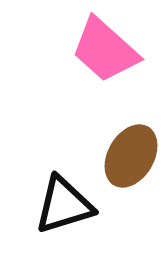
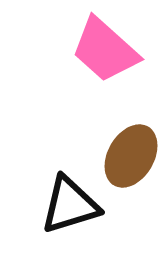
black triangle: moved 6 px right
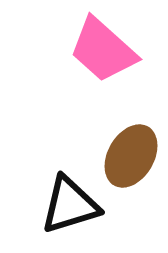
pink trapezoid: moved 2 px left
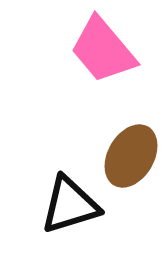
pink trapezoid: rotated 8 degrees clockwise
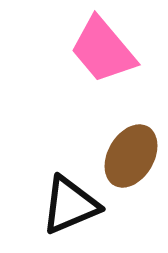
black triangle: rotated 6 degrees counterclockwise
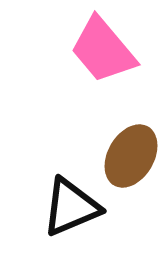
black triangle: moved 1 px right, 2 px down
